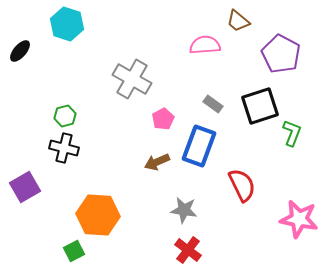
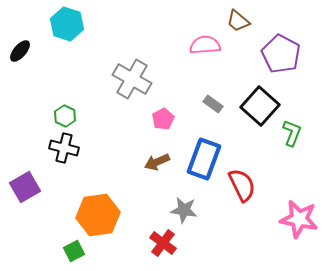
black square: rotated 30 degrees counterclockwise
green hexagon: rotated 20 degrees counterclockwise
blue rectangle: moved 5 px right, 13 px down
orange hexagon: rotated 12 degrees counterclockwise
red cross: moved 25 px left, 7 px up
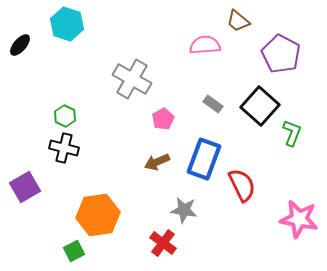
black ellipse: moved 6 px up
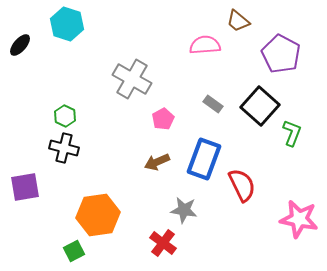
purple square: rotated 20 degrees clockwise
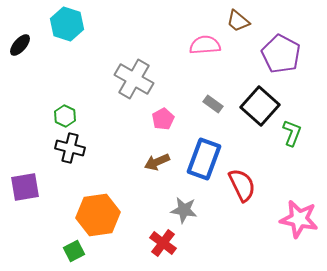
gray cross: moved 2 px right
black cross: moved 6 px right
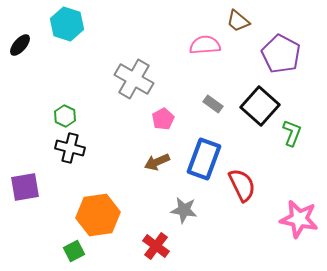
red cross: moved 7 px left, 3 px down
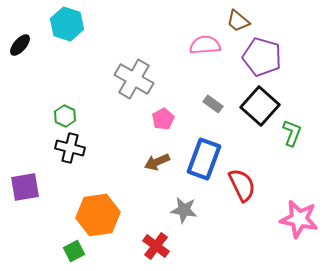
purple pentagon: moved 19 px left, 3 px down; rotated 12 degrees counterclockwise
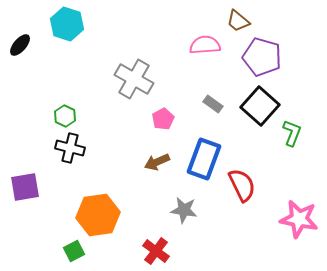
red cross: moved 5 px down
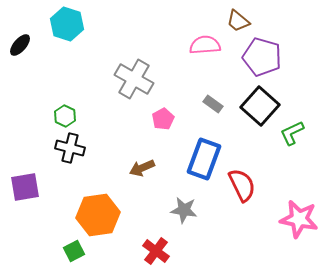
green L-shape: rotated 136 degrees counterclockwise
brown arrow: moved 15 px left, 6 px down
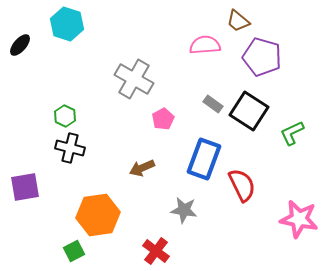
black square: moved 11 px left, 5 px down; rotated 9 degrees counterclockwise
